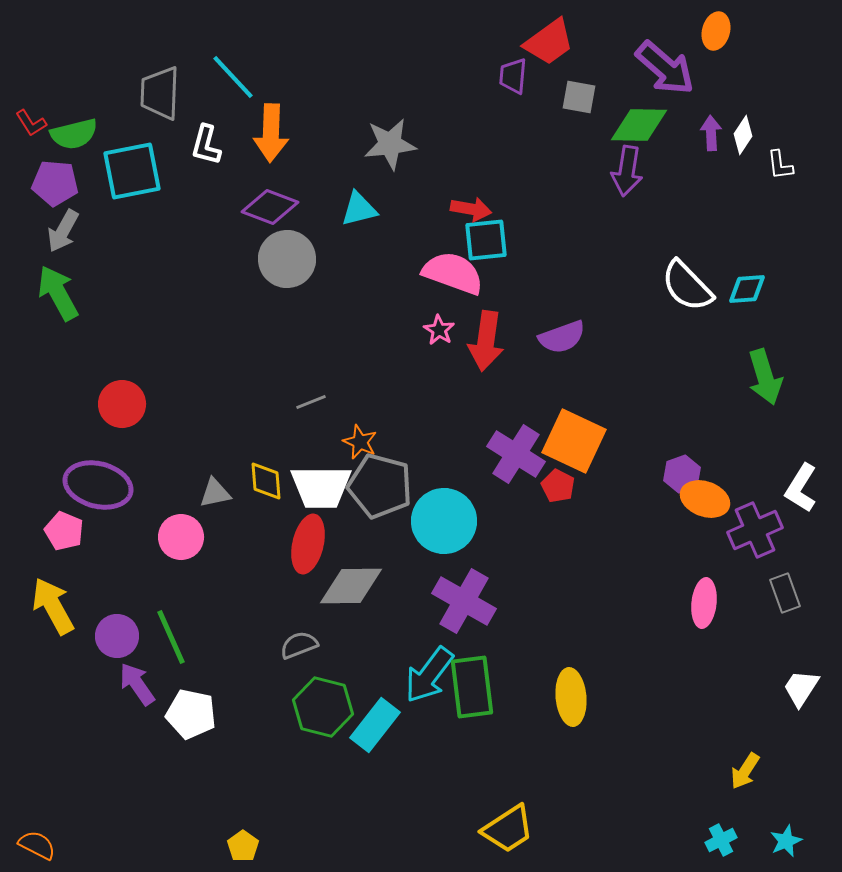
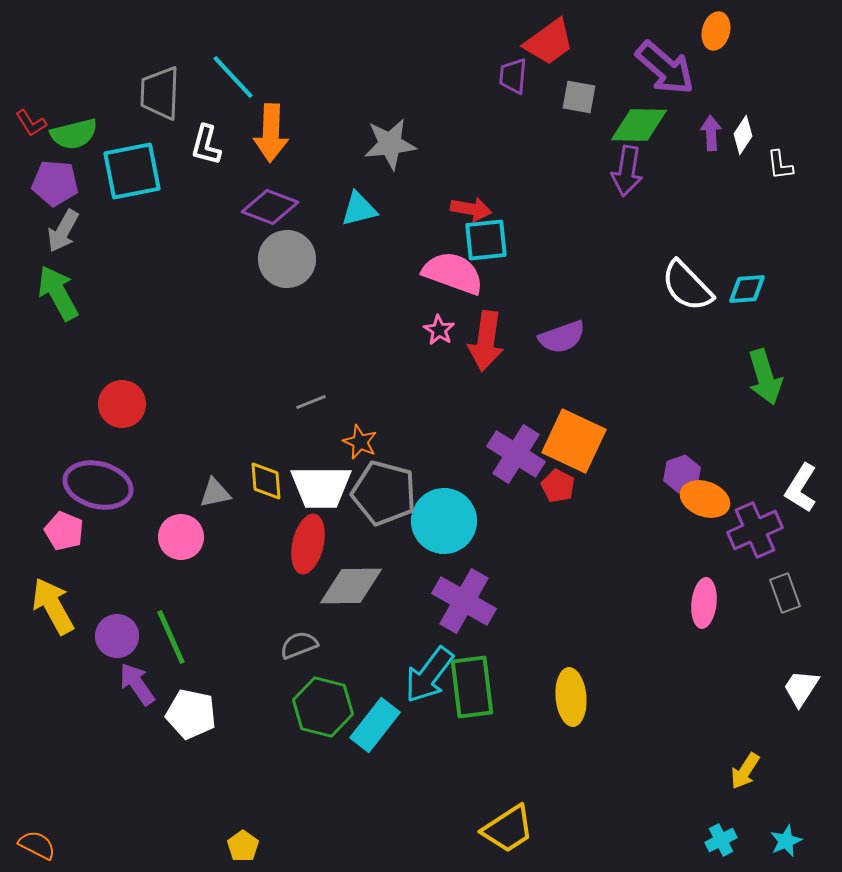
gray pentagon at (380, 486): moved 4 px right, 7 px down
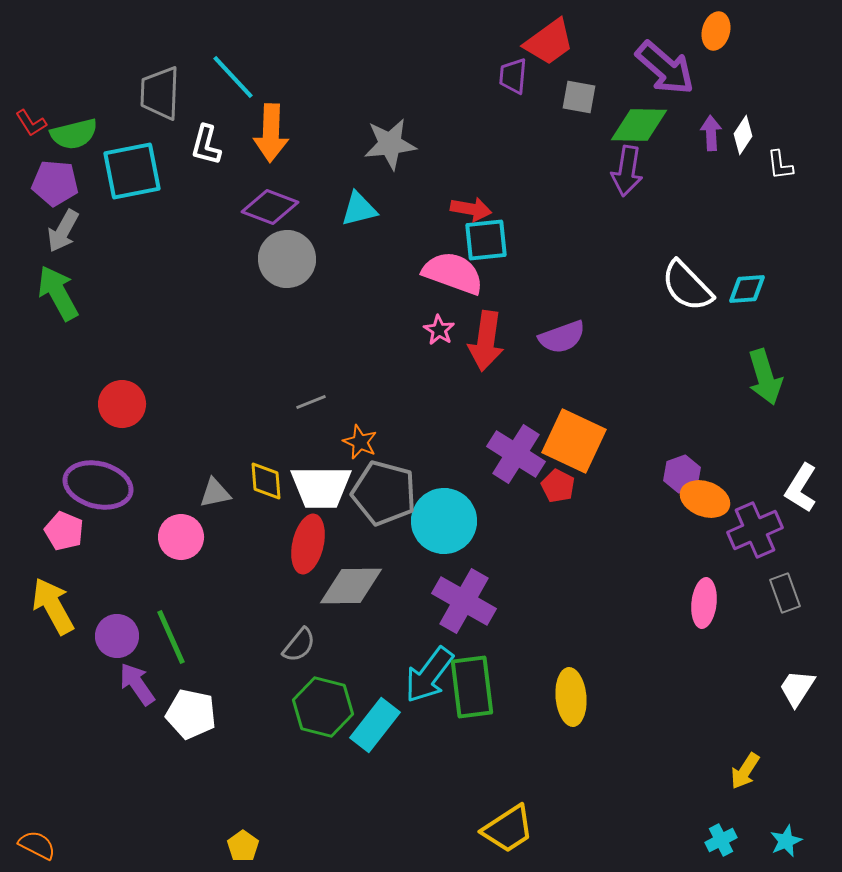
gray semicircle at (299, 645): rotated 150 degrees clockwise
white trapezoid at (801, 688): moved 4 px left
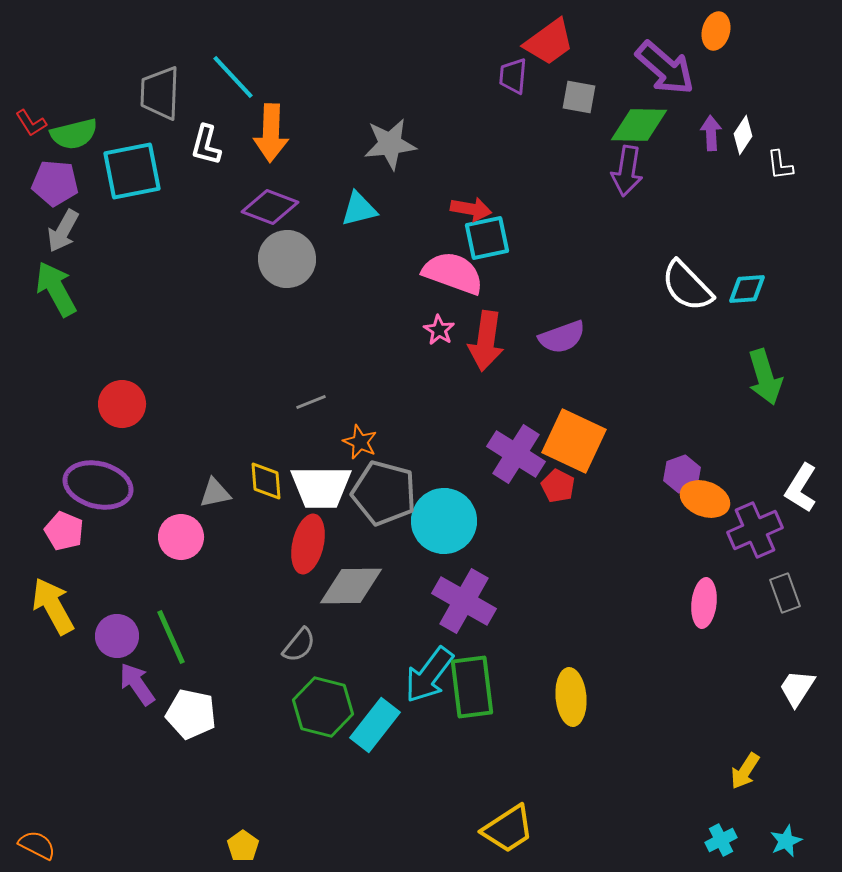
cyan square at (486, 240): moved 1 px right, 2 px up; rotated 6 degrees counterclockwise
green arrow at (58, 293): moved 2 px left, 4 px up
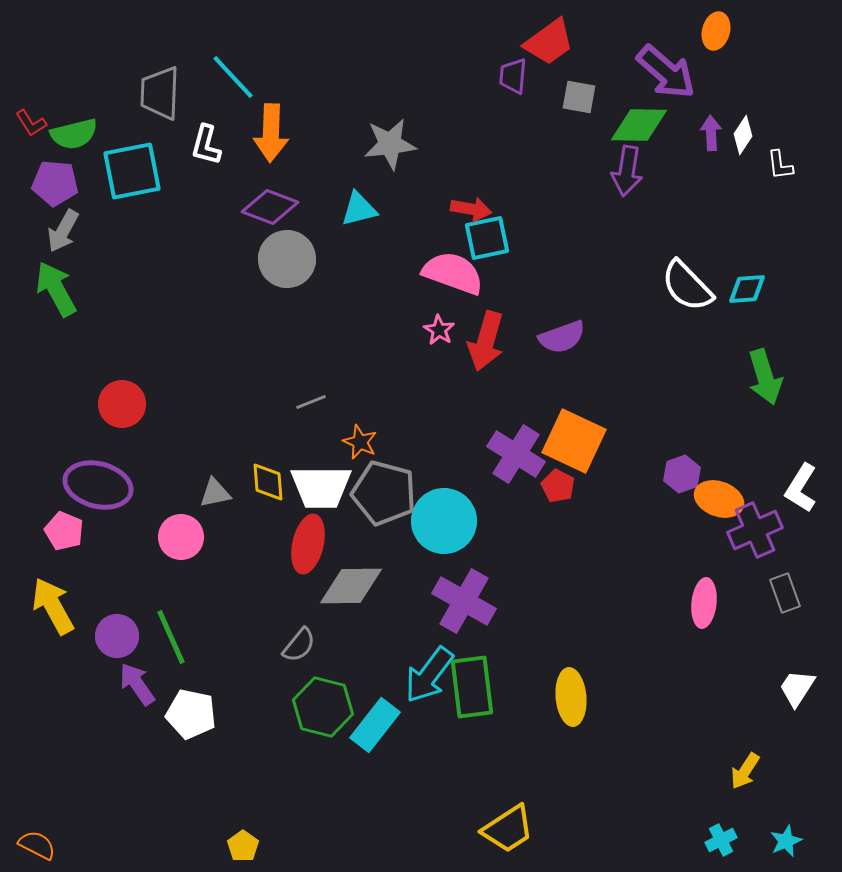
purple arrow at (665, 68): moved 1 px right, 4 px down
red arrow at (486, 341): rotated 8 degrees clockwise
yellow diamond at (266, 481): moved 2 px right, 1 px down
orange ellipse at (705, 499): moved 14 px right
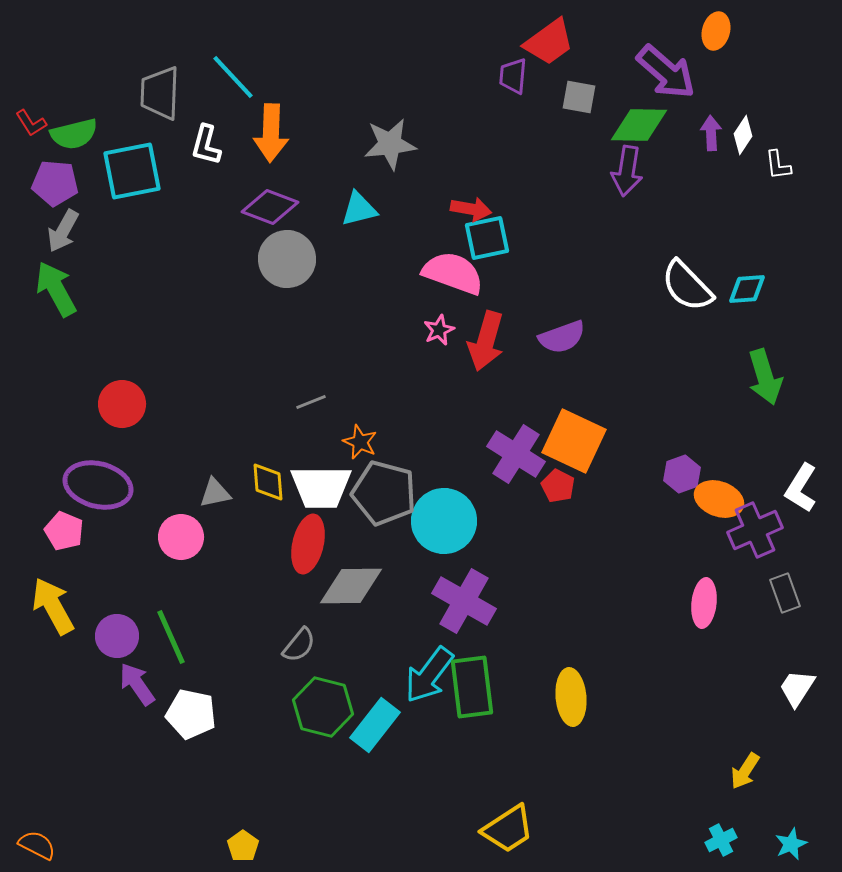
white L-shape at (780, 165): moved 2 px left
pink star at (439, 330): rotated 16 degrees clockwise
cyan star at (786, 841): moved 5 px right, 3 px down
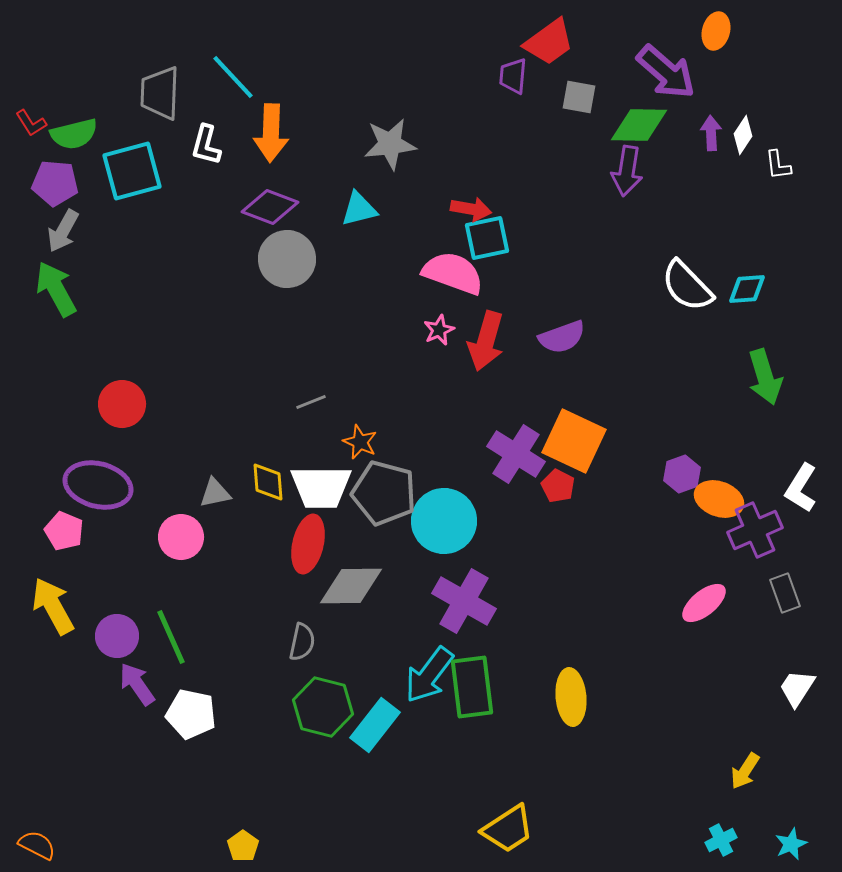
cyan square at (132, 171): rotated 4 degrees counterclockwise
pink ellipse at (704, 603): rotated 45 degrees clockwise
gray semicircle at (299, 645): moved 3 px right, 3 px up; rotated 27 degrees counterclockwise
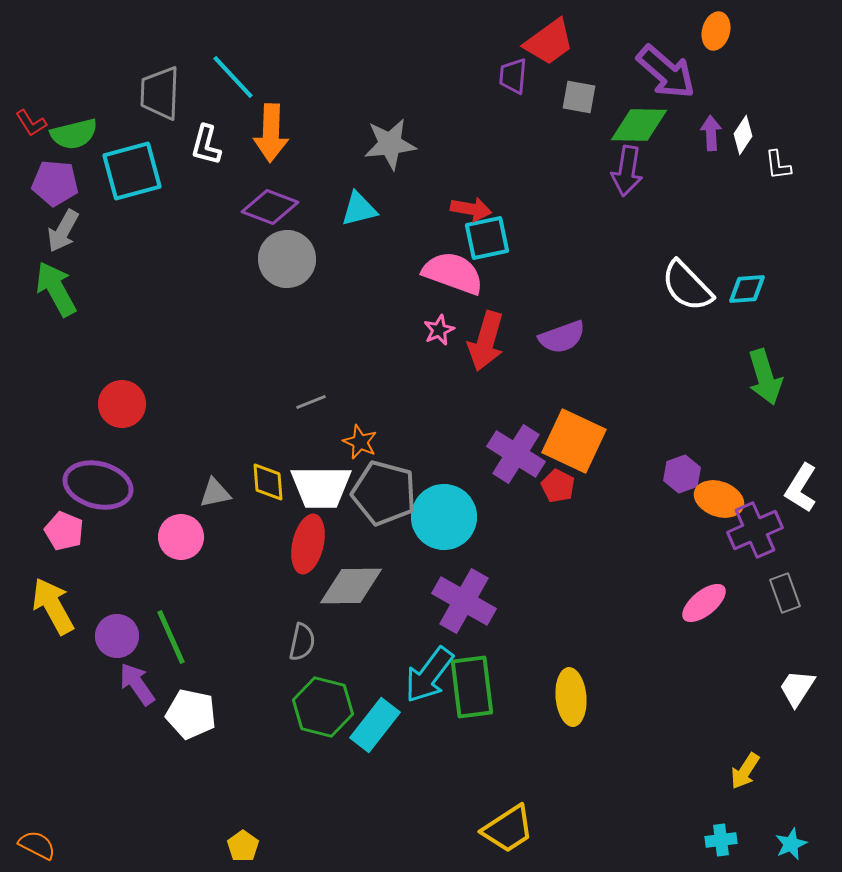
cyan circle at (444, 521): moved 4 px up
cyan cross at (721, 840): rotated 20 degrees clockwise
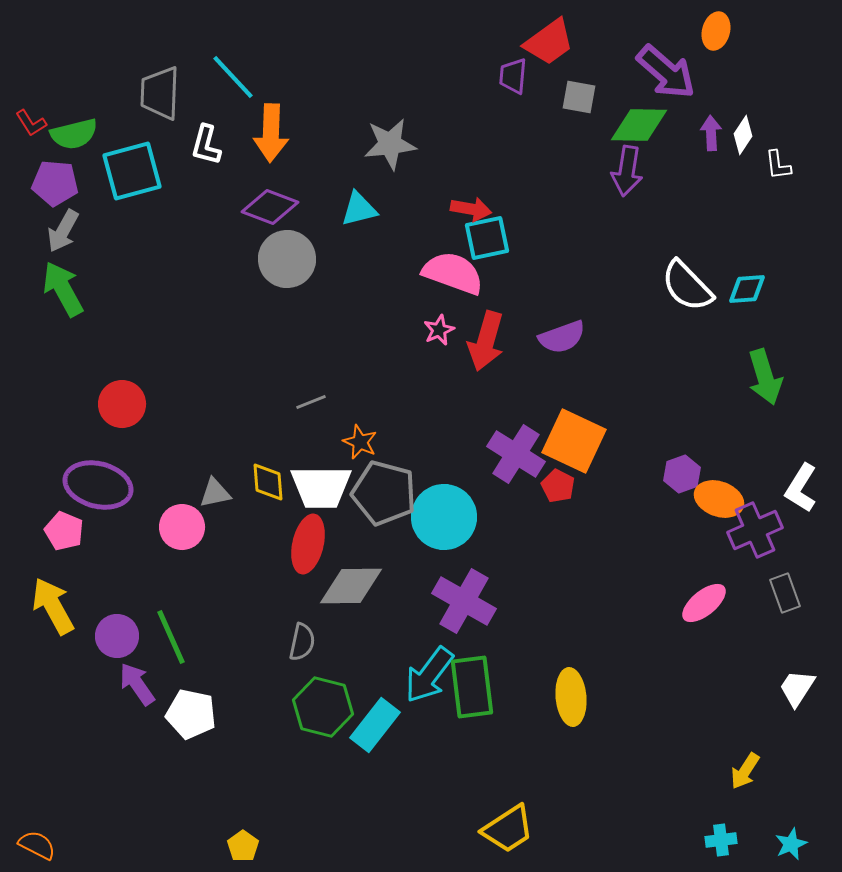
green arrow at (56, 289): moved 7 px right
pink circle at (181, 537): moved 1 px right, 10 px up
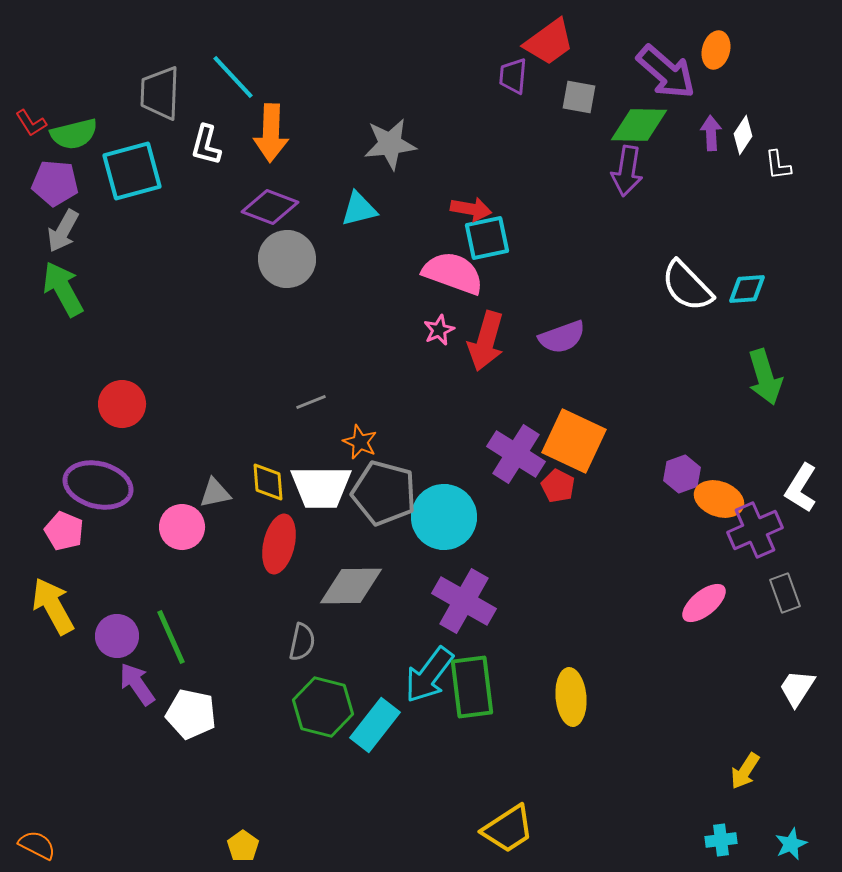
orange ellipse at (716, 31): moved 19 px down
red ellipse at (308, 544): moved 29 px left
